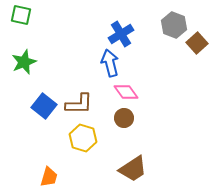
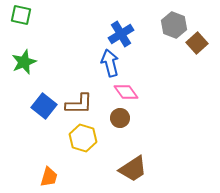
brown circle: moved 4 px left
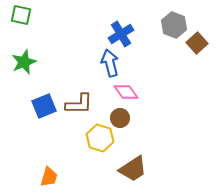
blue square: rotated 30 degrees clockwise
yellow hexagon: moved 17 px right
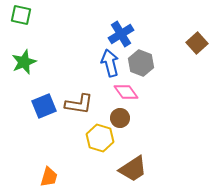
gray hexagon: moved 33 px left, 38 px down
brown L-shape: rotated 8 degrees clockwise
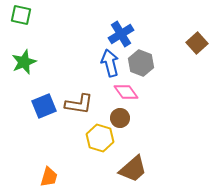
brown trapezoid: rotated 8 degrees counterclockwise
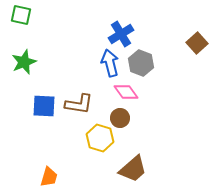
blue square: rotated 25 degrees clockwise
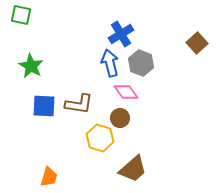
green star: moved 7 px right, 4 px down; rotated 20 degrees counterclockwise
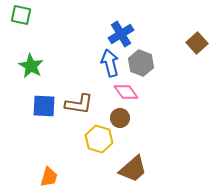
yellow hexagon: moved 1 px left, 1 px down
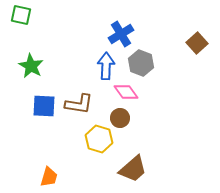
blue arrow: moved 4 px left, 3 px down; rotated 16 degrees clockwise
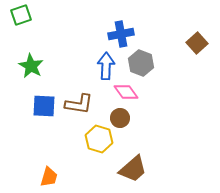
green square: rotated 30 degrees counterclockwise
blue cross: rotated 20 degrees clockwise
